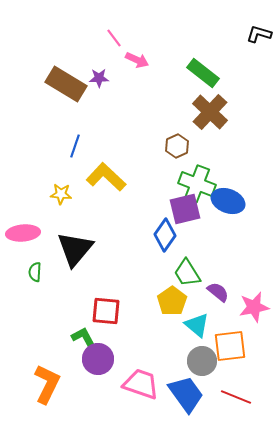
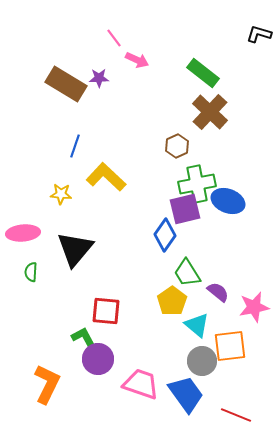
green cross: rotated 33 degrees counterclockwise
green semicircle: moved 4 px left
red line: moved 18 px down
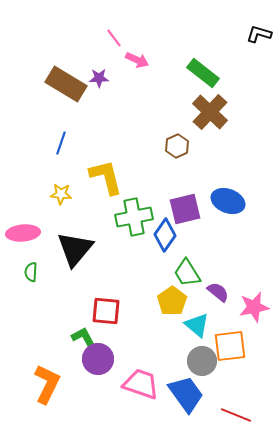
blue line: moved 14 px left, 3 px up
yellow L-shape: rotated 33 degrees clockwise
green cross: moved 63 px left, 33 px down
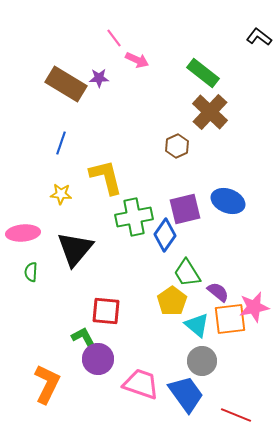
black L-shape: moved 3 px down; rotated 20 degrees clockwise
orange square: moved 27 px up
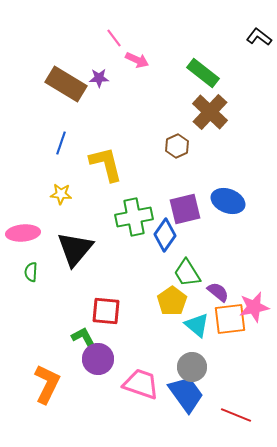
yellow L-shape: moved 13 px up
gray circle: moved 10 px left, 6 px down
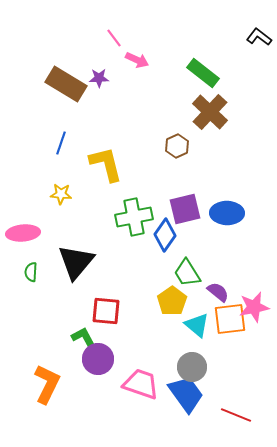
blue ellipse: moved 1 px left, 12 px down; rotated 20 degrees counterclockwise
black triangle: moved 1 px right, 13 px down
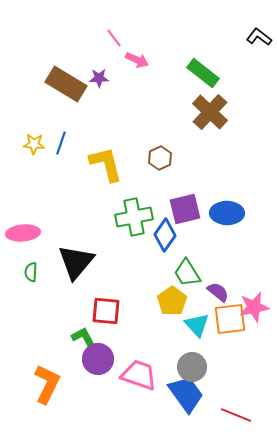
brown hexagon: moved 17 px left, 12 px down
yellow star: moved 27 px left, 50 px up
cyan triangle: rotated 8 degrees clockwise
pink trapezoid: moved 2 px left, 9 px up
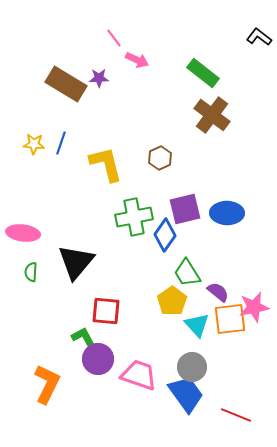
brown cross: moved 2 px right, 3 px down; rotated 6 degrees counterclockwise
pink ellipse: rotated 12 degrees clockwise
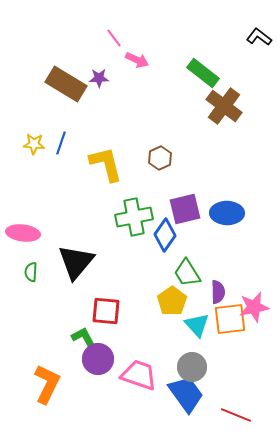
brown cross: moved 12 px right, 9 px up
purple semicircle: rotated 50 degrees clockwise
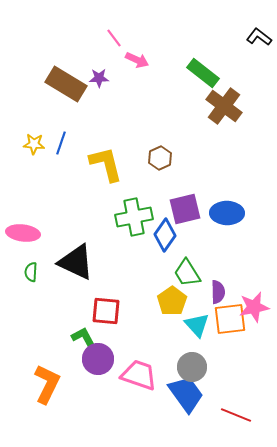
black triangle: rotated 45 degrees counterclockwise
